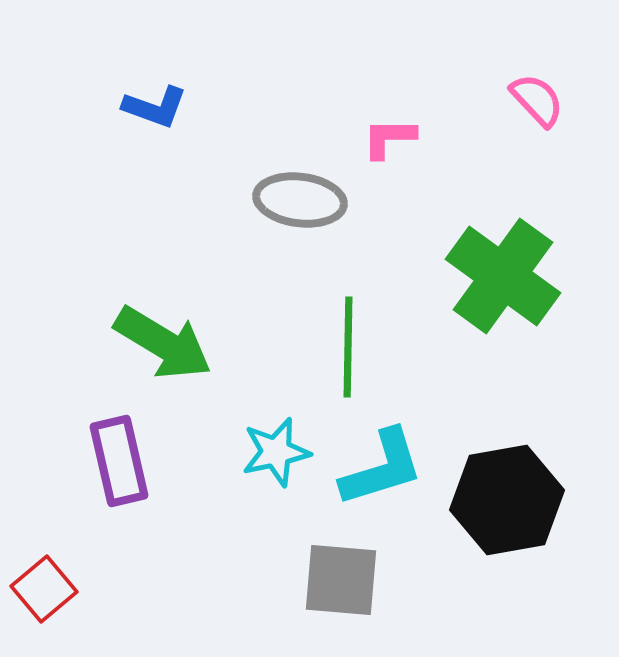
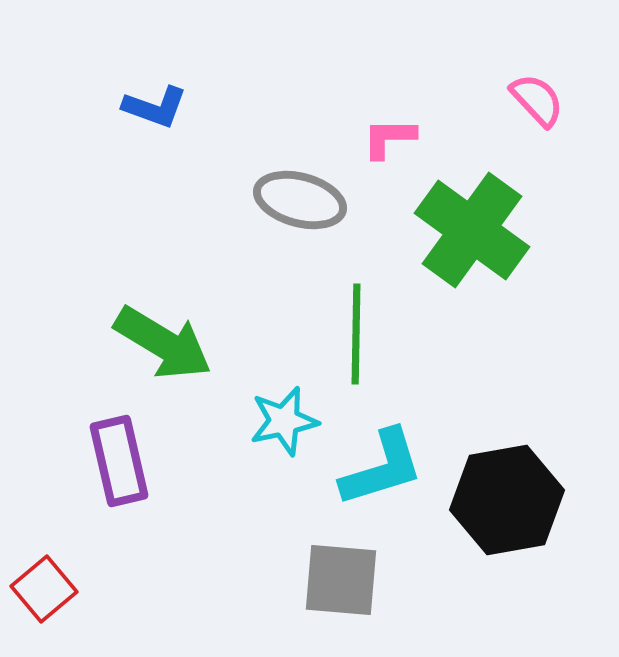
gray ellipse: rotated 8 degrees clockwise
green cross: moved 31 px left, 46 px up
green line: moved 8 px right, 13 px up
cyan star: moved 8 px right, 31 px up
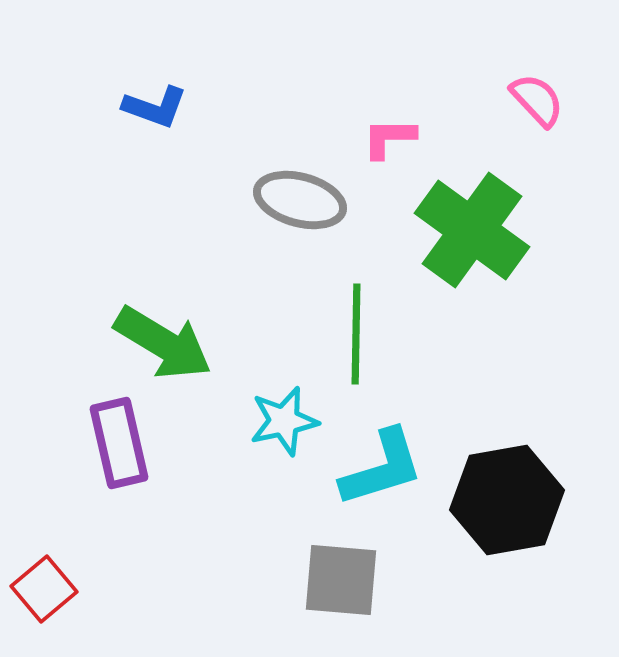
purple rectangle: moved 18 px up
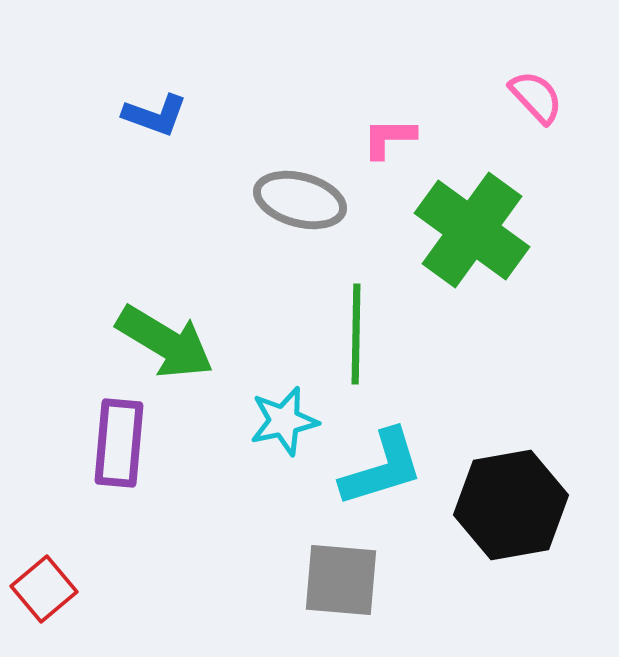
pink semicircle: moved 1 px left, 3 px up
blue L-shape: moved 8 px down
green arrow: moved 2 px right, 1 px up
purple rectangle: rotated 18 degrees clockwise
black hexagon: moved 4 px right, 5 px down
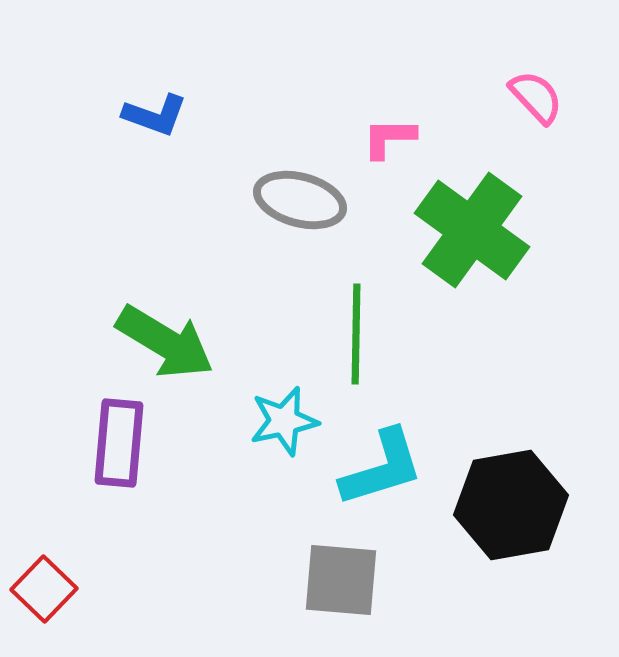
red square: rotated 6 degrees counterclockwise
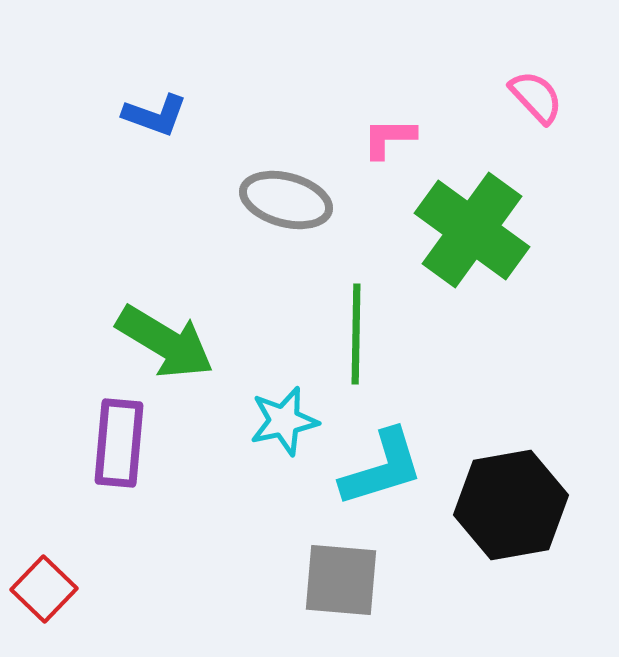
gray ellipse: moved 14 px left
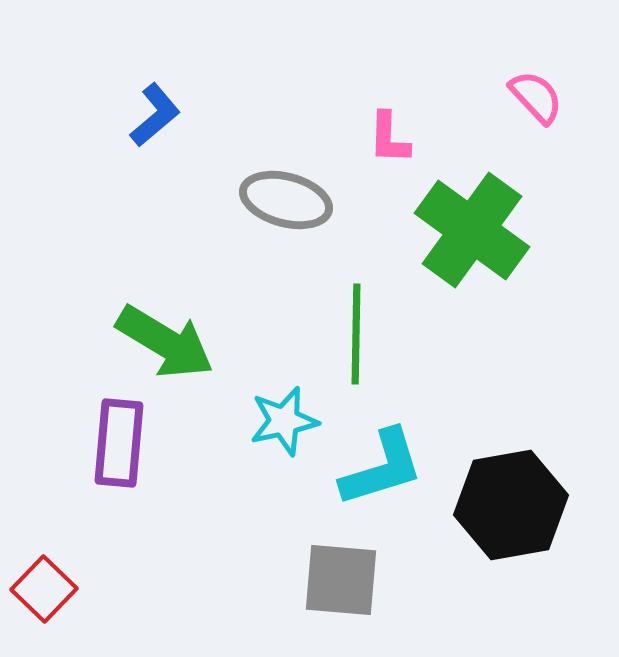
blue L-shape: rotated 60 degrees counterclockwise
pink L-shape: rotated 88 degrees counterclockwise
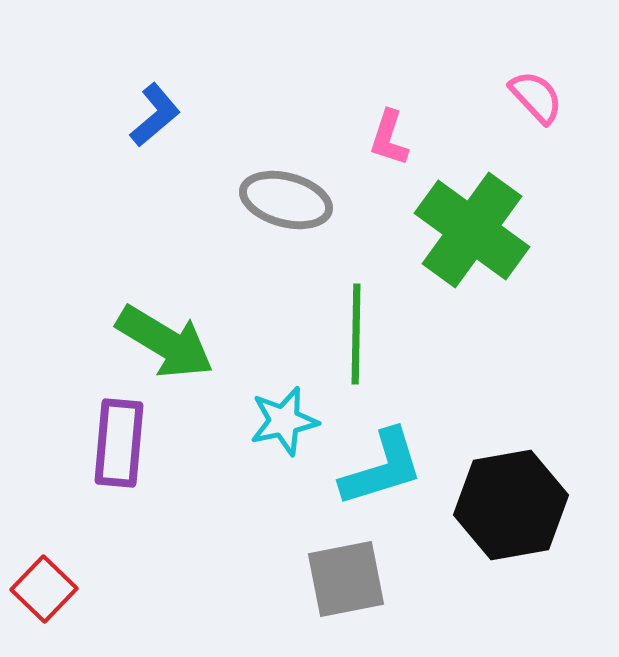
pink L-shape: rotated 16 degrees clockwise
gray square: moved 5 px right, 1 px up; rotated 16 degrees counterclockwise
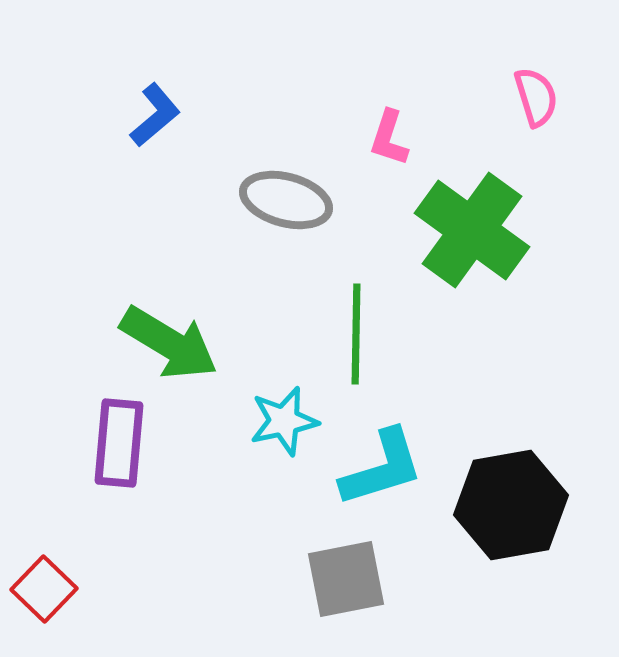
pink semicircle: rotated 26 degrees clockwise
green arrow: moved 4 px right, 1 px down
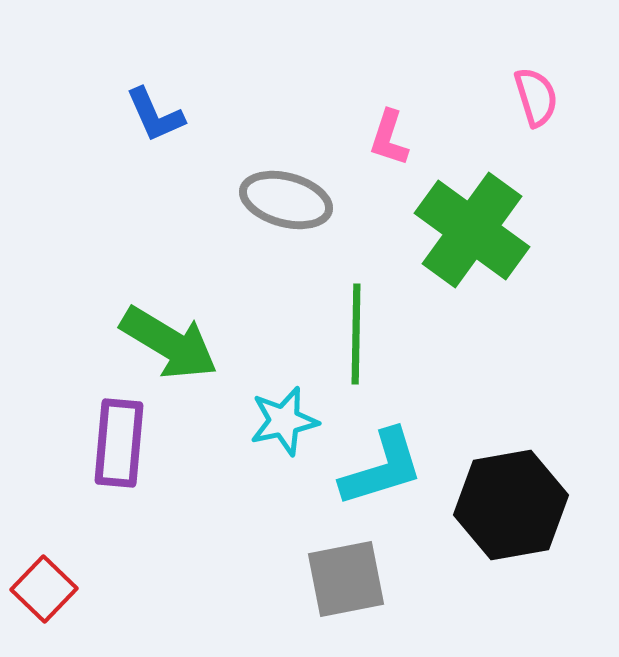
blue L-shape: rotated 106 degrees clockwise
